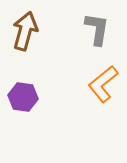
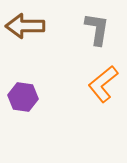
brown arrow: moved 5 px up; rotated 105 degrees counterclockwise
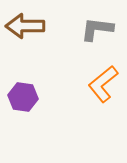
gray L-shape: rotated 92 degrees counterclockwise
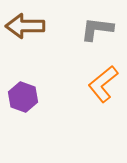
purple hexagon: rotated 12 degrees clockwise
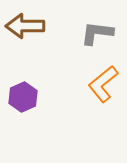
gray L-shape: moved 4 px down
purple hexagon: rotated 16 degrees clockwise
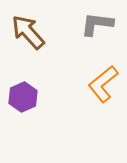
brown arrow: moved 3 px right, 6 px down; rotated 48 degrees clockwise
gray L-shape: moved 9 px up
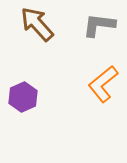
gray L-shape: moved 2 px right, 1 px down
brown arrow: moved 9 px right, 8 px up
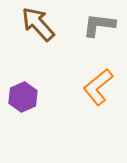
brown arrow: moved 1 px right
orange L-shape: moved 5 px left, 3 px down
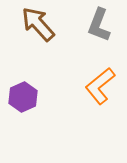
gray L-shape: rotated 76 degrees counterclockwise
orange L-shape: moved 2 px right, 1 px up
